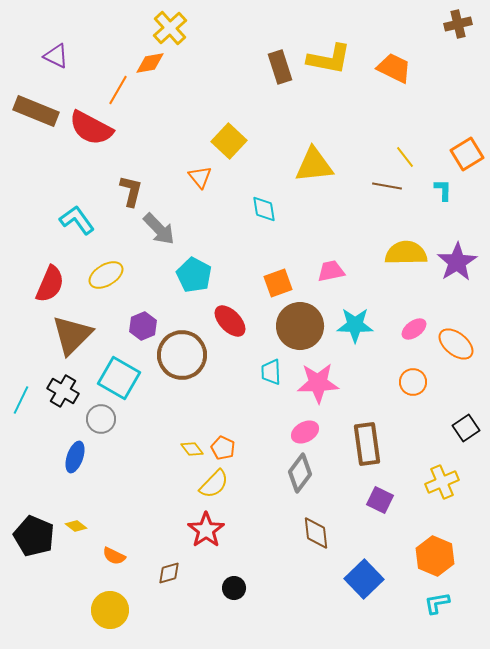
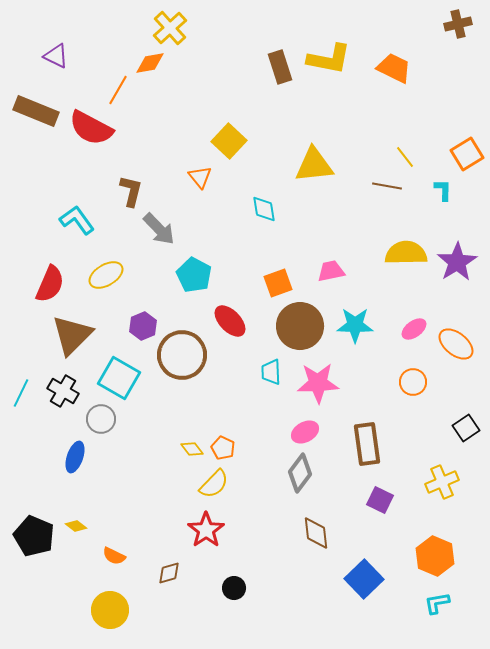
cyan line at (21, 400): moved 7 px up
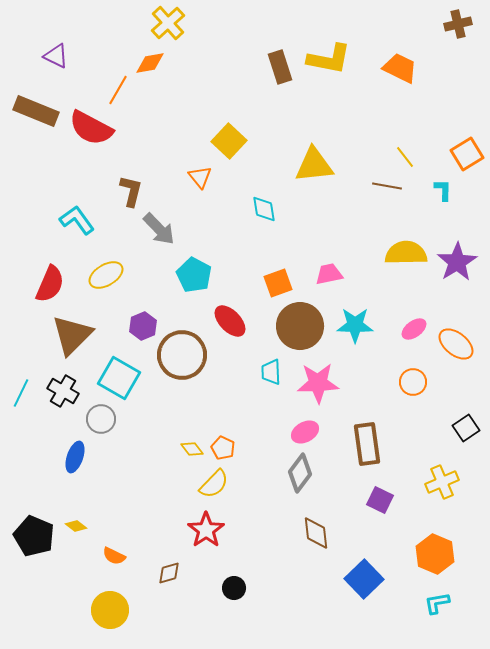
yellow cross at (170, 28): moved 2 px left, 5 px up
orange trapezoid at (394, 68): moved 6 px right
pink trapezoid at (331, 271): moved 2 px left, 3 px down
orange hexagon at (435, 556): moved 2 px up
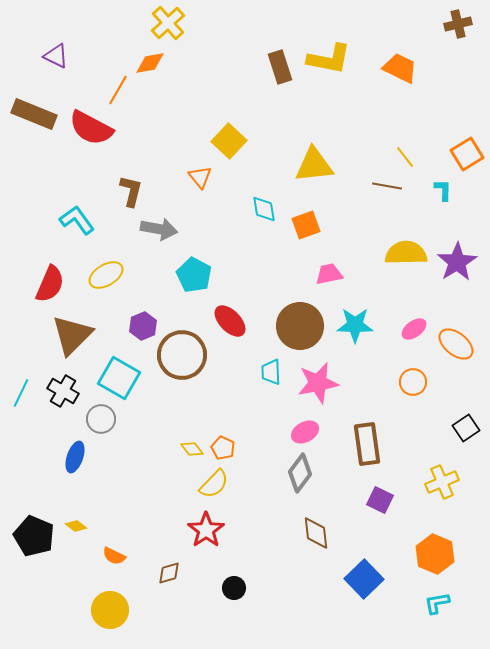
brown rectangle at (36, 111): moved 2 px left, 3 px down
gray arrow at (159, 229): rotated 36 degrees counterclockwise
orange square at (278, 283): moved 28 px right, 58 px up
pink star at (318, 383): rotated 9 degrees counterclockwise
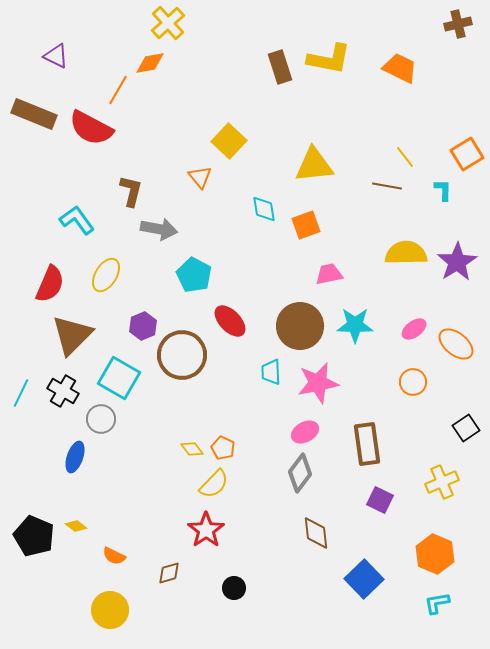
yellow ellipse at (106, 275): rotated 28 degrees counterclockwise
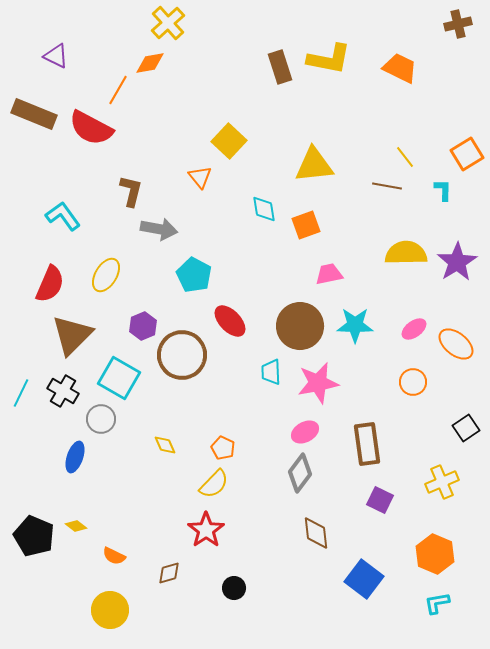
cyan L-shape at (77, 220): moved 14 px left, 4 px up
yellow diamond at (192, 449): moved 27 px left, 4 px up; rotated 15 degrees clockwise
blue square at (364, 579): rotated 9 degrees counterclockwise
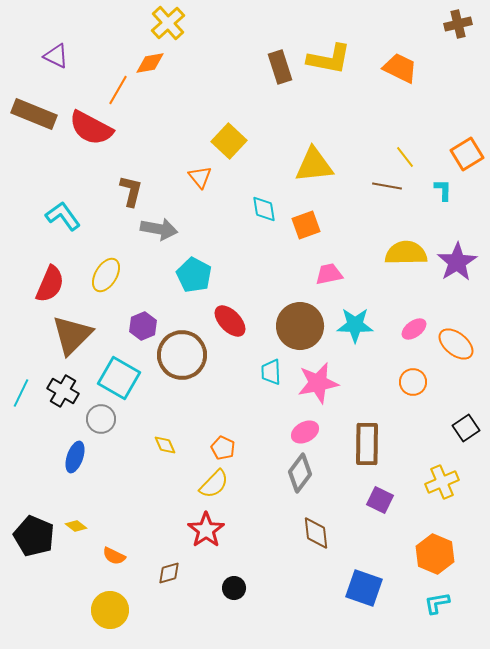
brown rectangle at (367, 444): rotated 9 degrees clockwise
blue square at (364, 579): moved 9 px down; rotated 18 degrees counterclockwise
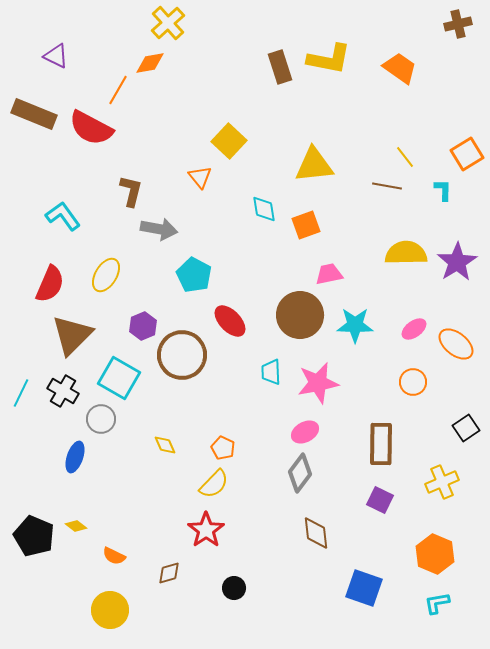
orange trapezoid at (400, 68): rotated 9 degrees clockwise
brown circle at (300, 326): moved 11 px up
brown rectangle at (367, 444): moved 14 px right
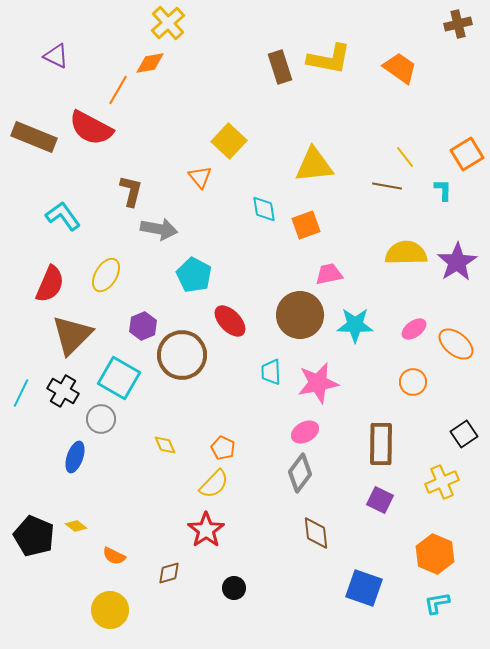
brown rectangle at (34, 114): moved 23 px down
black square at (466, 428): moved 2 px left, 6 px down
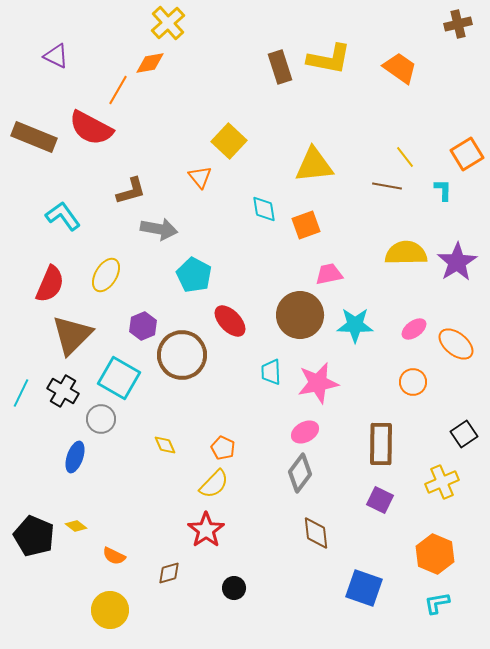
brown L-shape at (131, 191): rotated 60 degrees clockwise
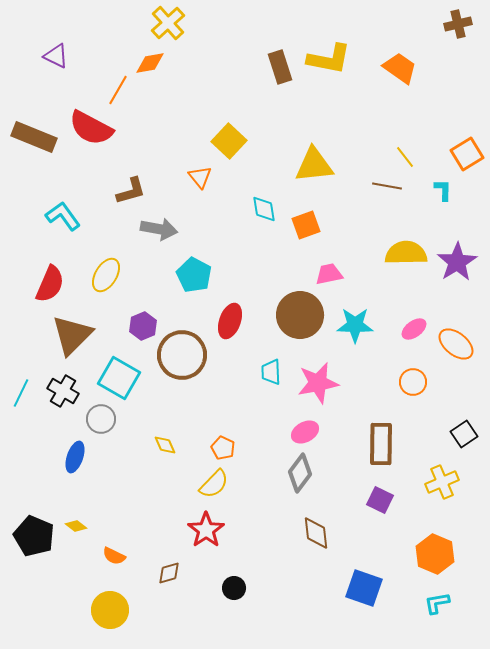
red ellipse at (230, 321): rotated 64 degrees clockwise
